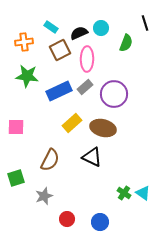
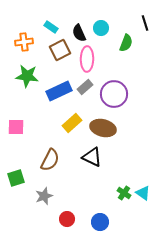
black semicircle: rotated 90 degrees counterclockwise
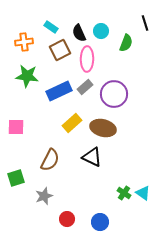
cyan circle: moved 3 px down
